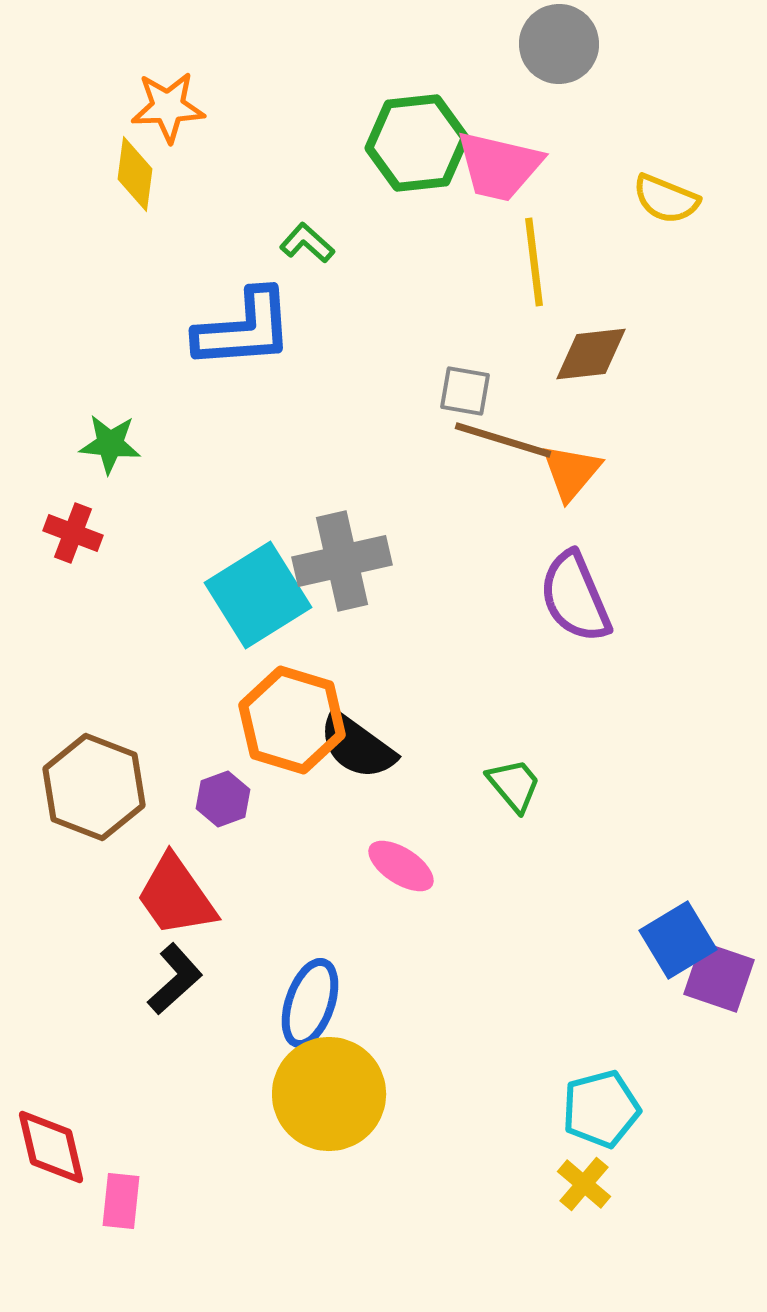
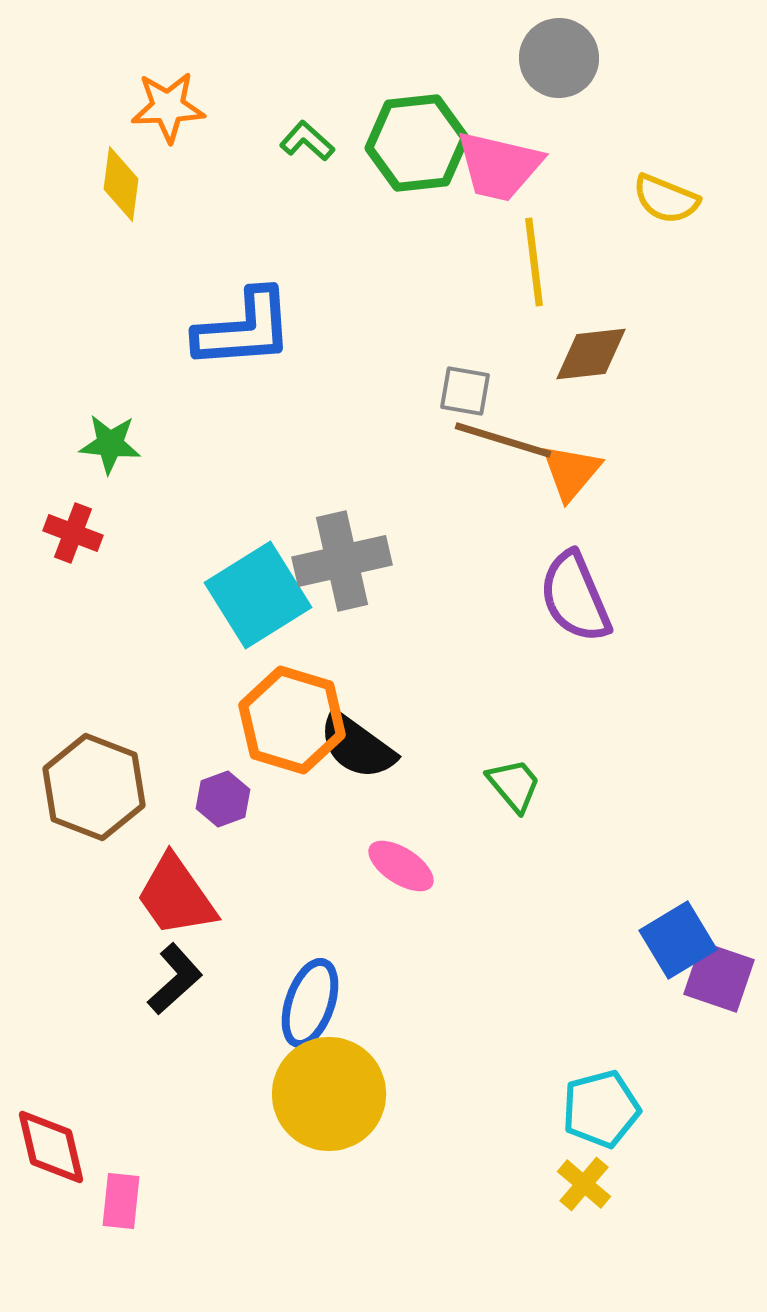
gray circle: moved 14 px down
yellow diamond: moved 14 px left, 10 px down
green L-shape: moved 102 px up
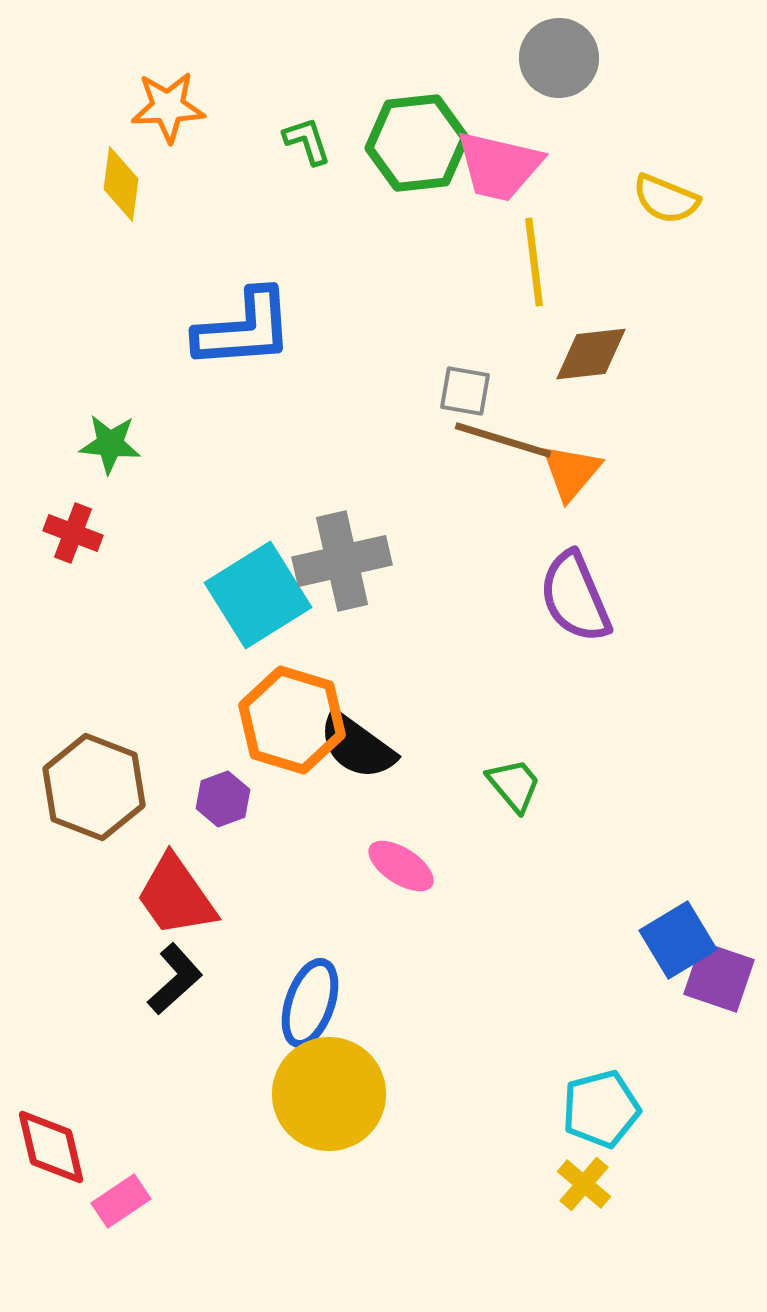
green L-shape: rotated 30 degrees clockwise
pink rectangle: rotated 50 degrees clockwise
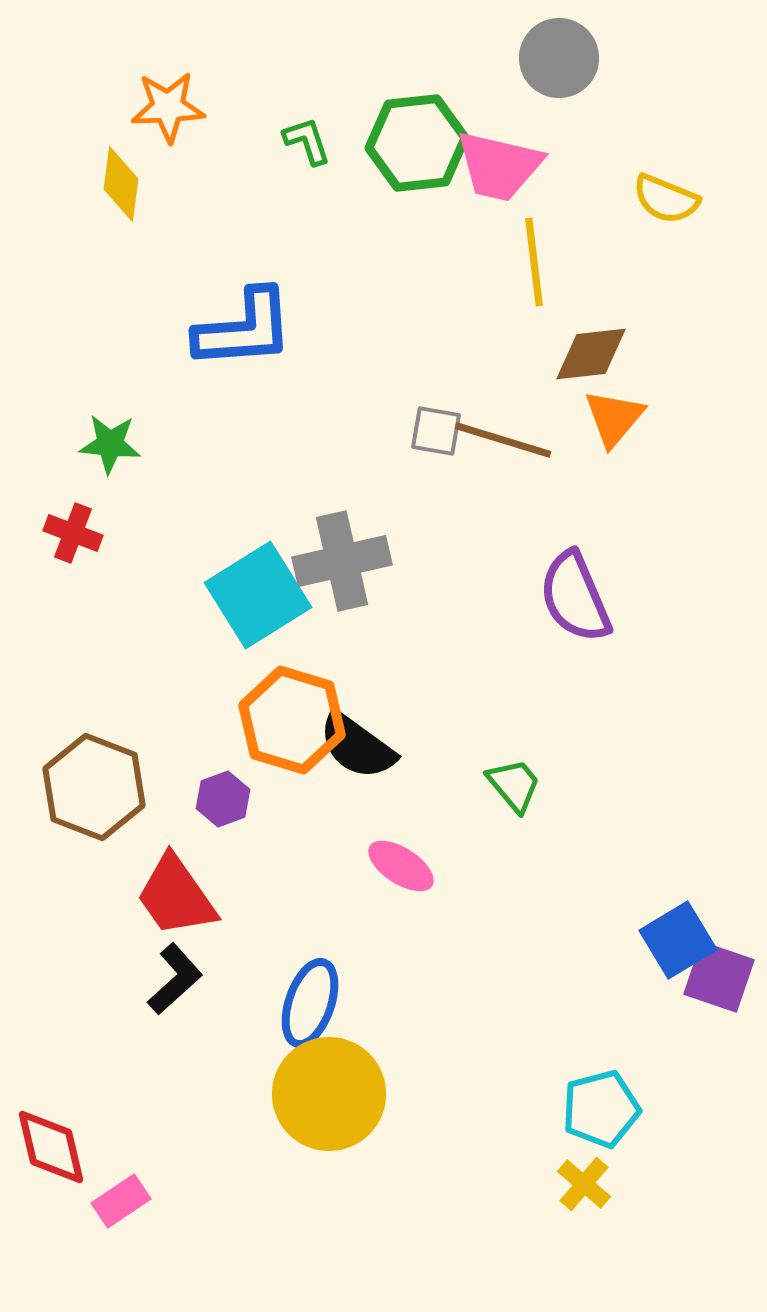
gray square: moved 29 px left, 40 px down
orange triangle: moved 43 px right, 54 px up
